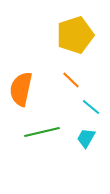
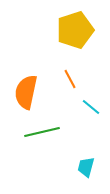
yellow pentagon: moved 5 px up
orange line: moved 1 px left, 1 px up; rotated 18 degrees clockwise
orange semicircle: moved 5 px right, 3 px down
cyan trapezoid: moved 29 px down; rotated 15 degrees counterclockwise
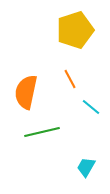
cyan trapezoid: rotated 15 degrees clockwise
